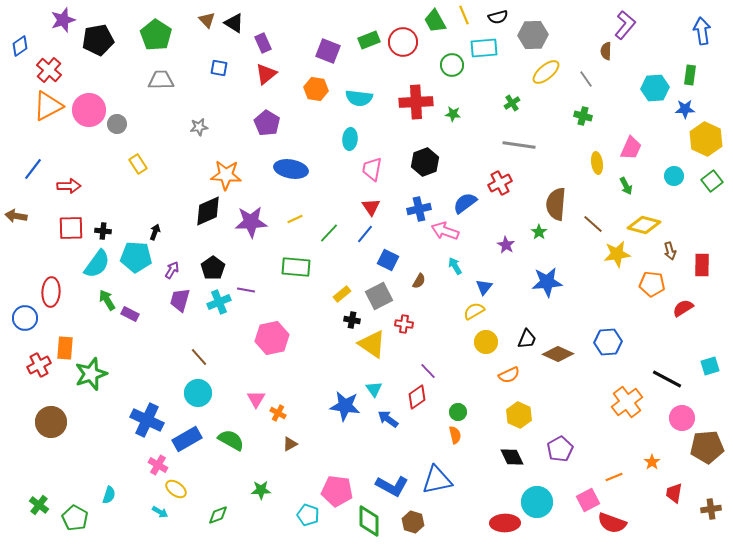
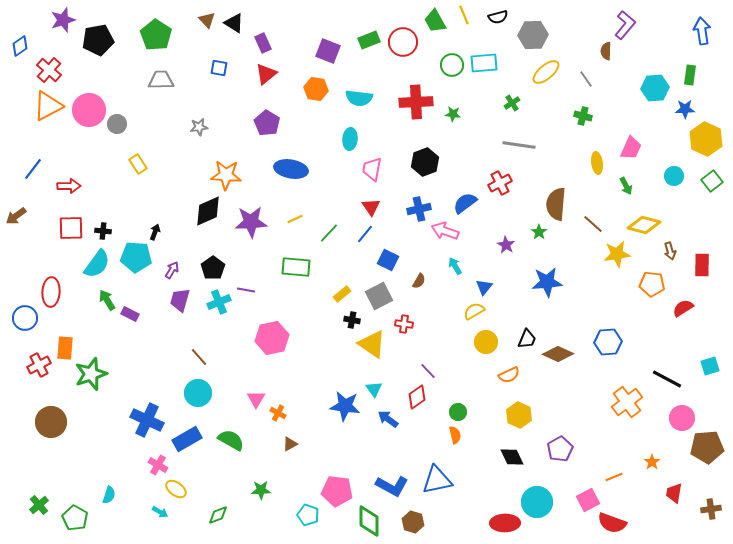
cyan rectangle at (484, 48): moved 15 px down
brown arrow at (16, 216): rotated 45 degrees counterclockwise
green cross at (39, 505): rotated 12 degrees clockwise
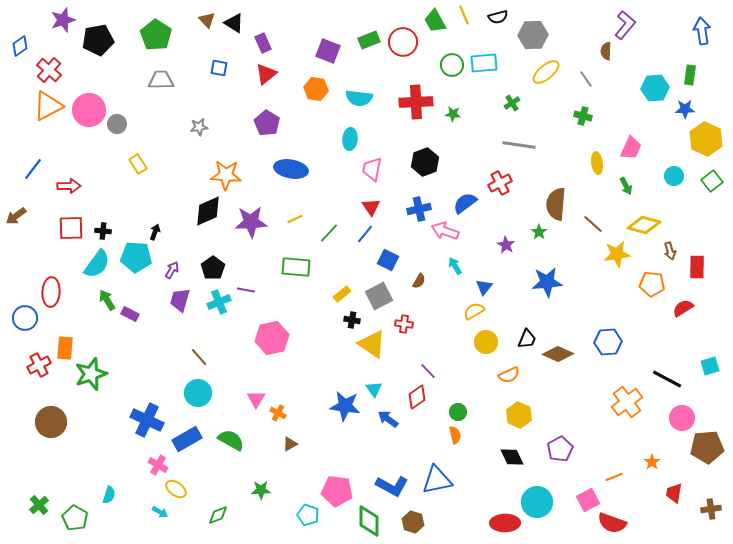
red rectangle at (702, 265): moved 5 px left, 2 px down
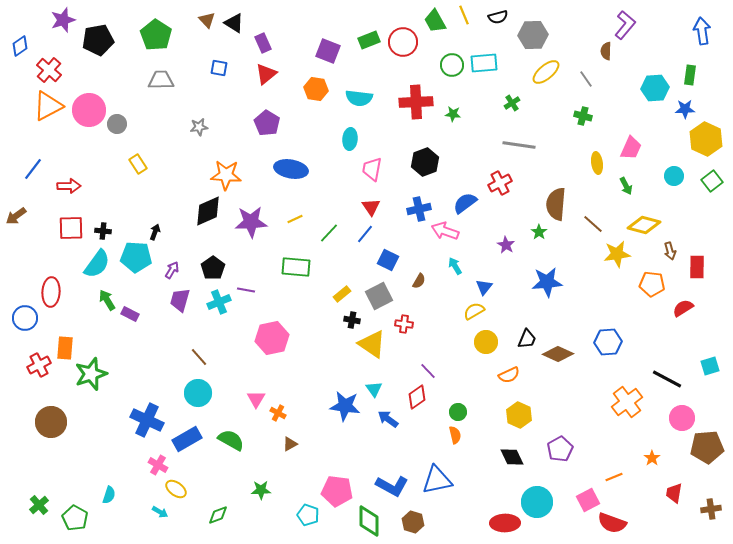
orange star at (652, 462): moved 4 px up
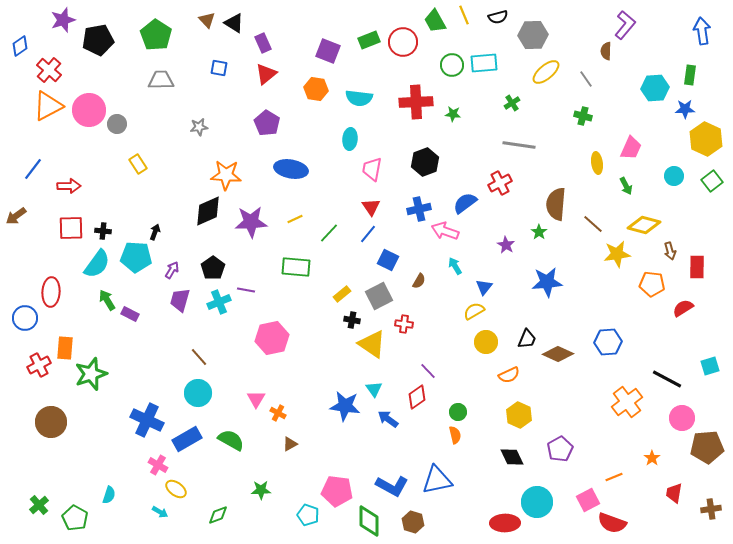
blue line at (365, 234): moved 3 px right
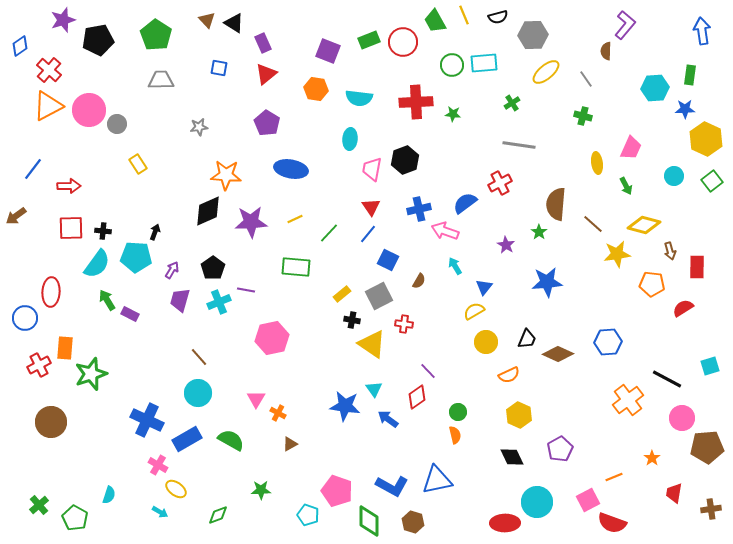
black hexagon at (425, 162): moved 20 px left, 2 px up
orange cross at (627, 402): moved 1 px right, 2 px up
pink pentagon at (337, 491): rotated 12 degrees clockwise
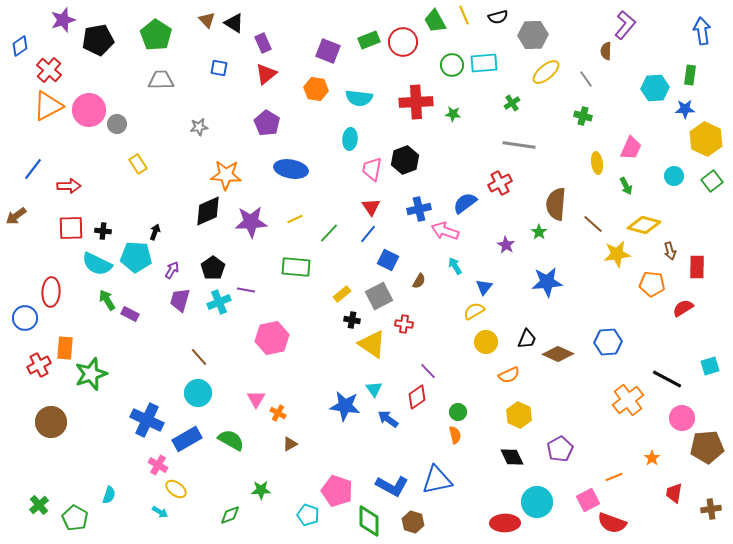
cyan semicircle at (97, 264): rotated 80 degrees clockwise
green diamond at (218, 515): moved 12 px right
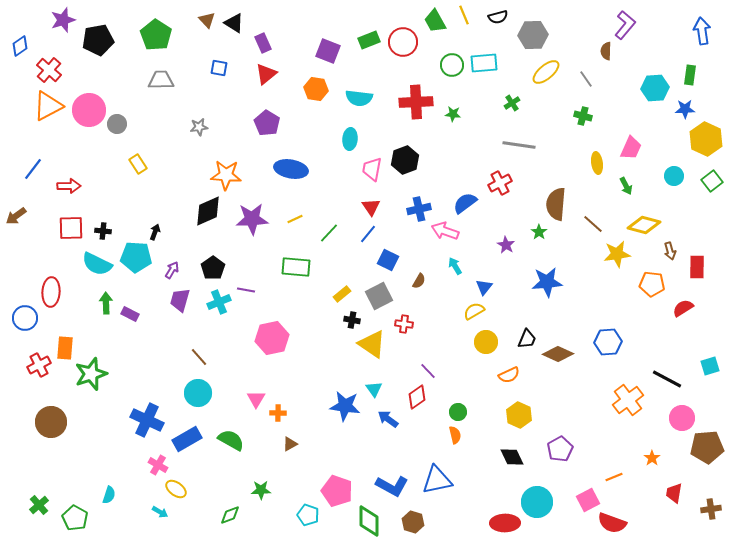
purple star at (251, 222): moved 1 px right, 3 px up
green arrow at (107, 300): moved 1 px left, 3 px down; rotated 30 degrees clockwise
orange cross at (278, 413): rotated 28 degrees counterclockwise
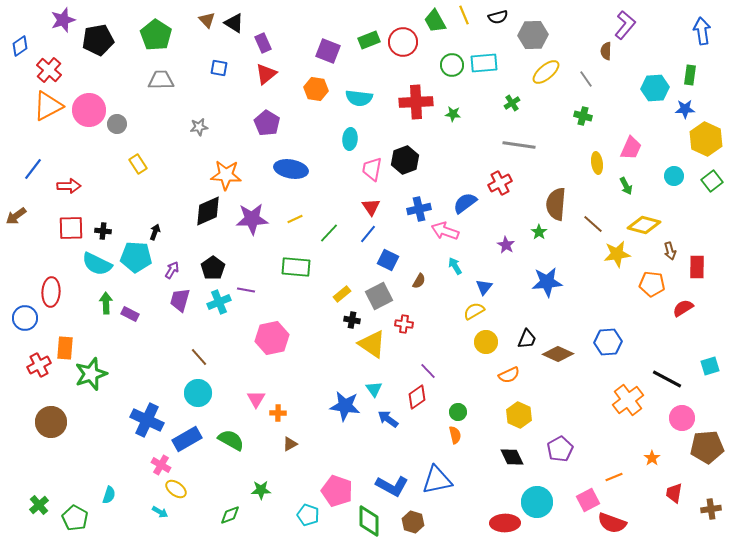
pink cross at (158, 465): moved 3 px right
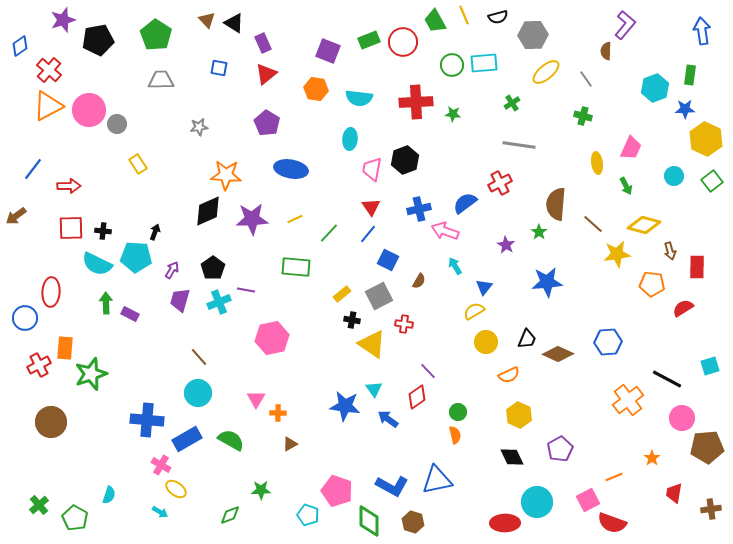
cyan hexagon at (655, 88): rotated 16 degrees counterclockwise
blue cross at (147, 420): rotated 20 degrees counterclockwise
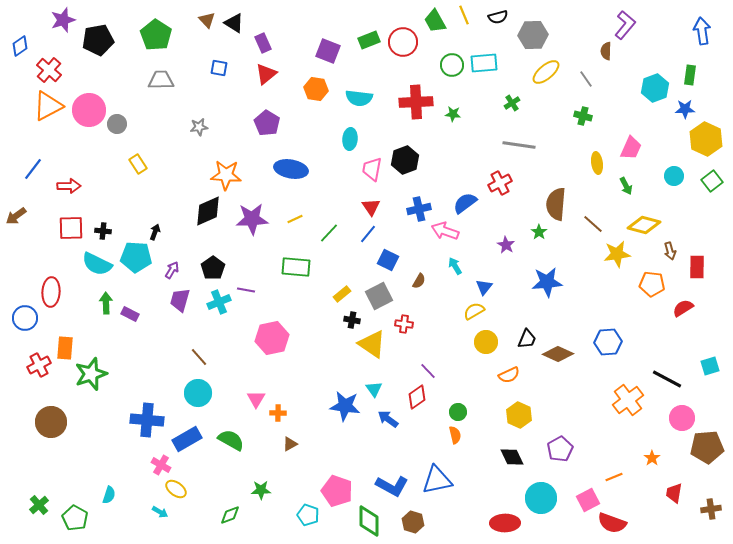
cyan circle at (537, 502): moved 4 px right, 4 px up
